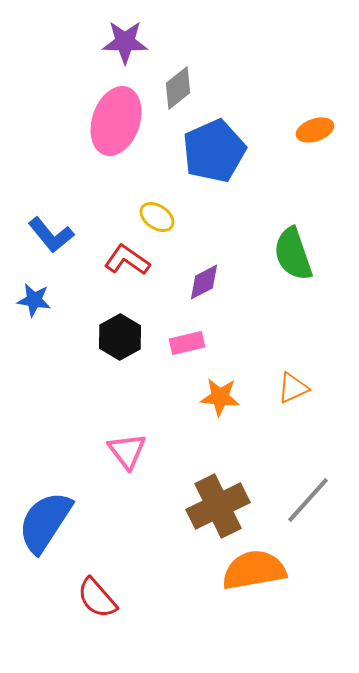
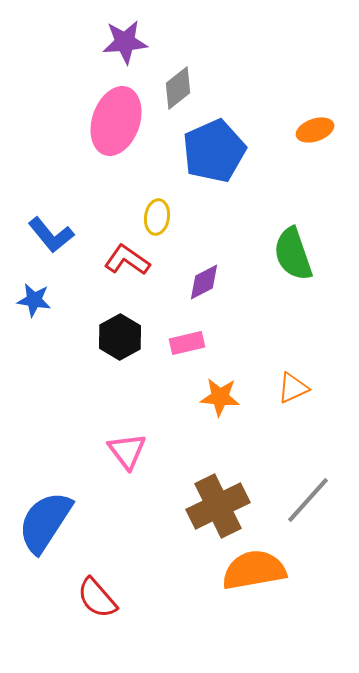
purple star: rotated 6 degrees counterclockwise
yellow ellipse: rotated 64 degrees clockwise
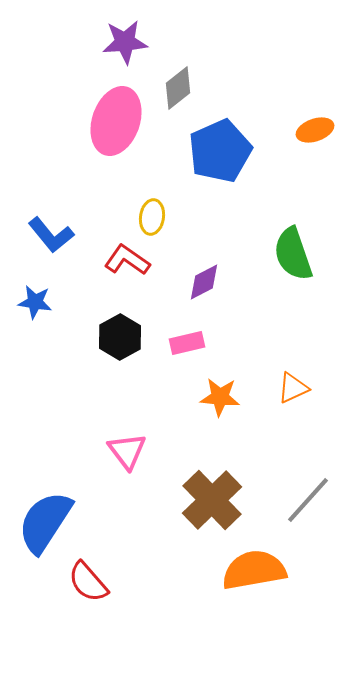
blue pentagon: moved 6 px right
yellow ellipse: moved 5 px left
blue star: moved 1 px right, 2 px down
brown cross: moved 6 px left, 6 px up; rotated 18 degrees counterclockwise
red semicircle: moved 9 px left, 16 px up
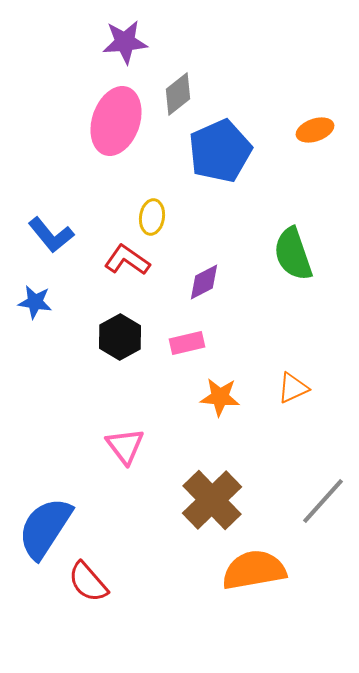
gray diamond: moved 6 px down
pink triangle: moved 2 px left, 5 px up
gray line: moved 15 px right, 1 px down
blue semicircle: moved 6 px down
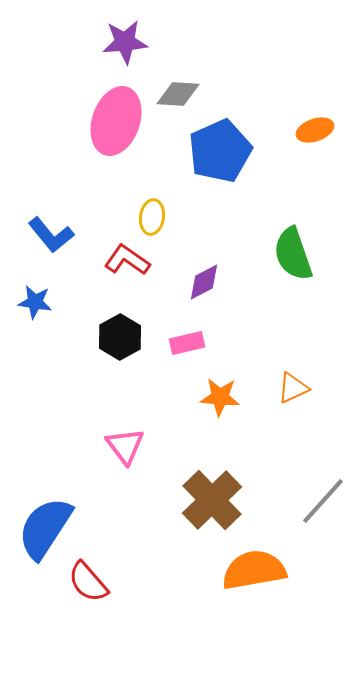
gray diamond: rotated 42 degrees clockwise
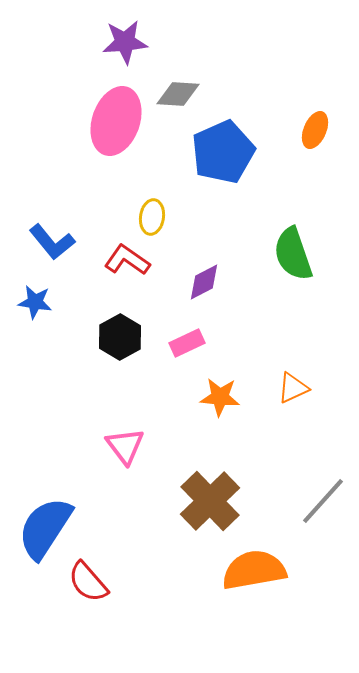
orange ellipse: rotated 48 degrees counterclockwise
blue pentagon: moved 3 px right, 1 px down
blue L-shape: moved 1 px right, 7 px down
pink rectangle: rotated 12 degrees counterclockwise
brown cross: moved 2 px left, 1 px down
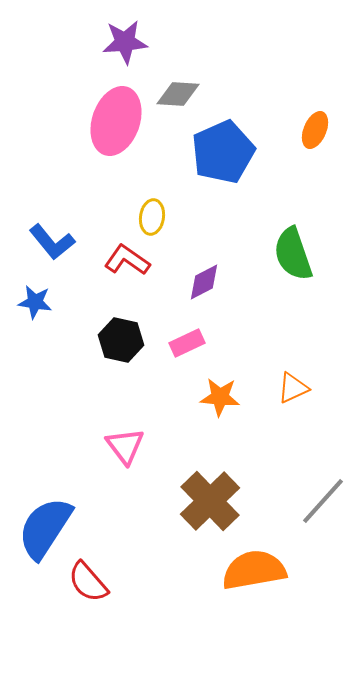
black hexagon: moved 1 px right, 3 px down; rotated 18 degrees counterclockwise
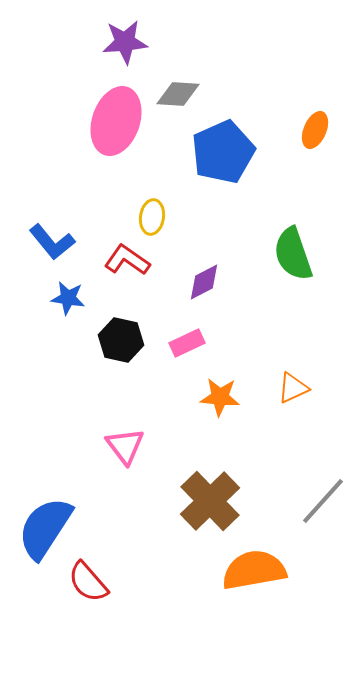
blue star: moved 33 px right, 4 px up
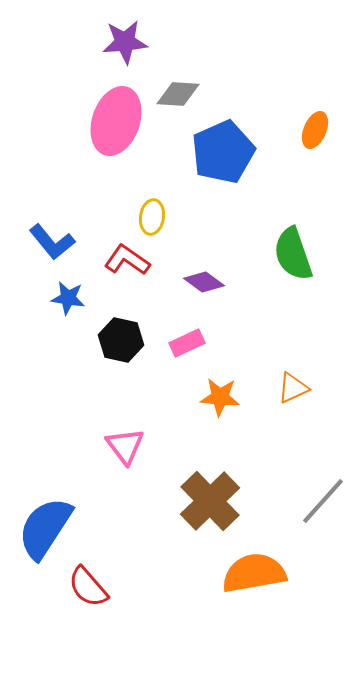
purple diamond: rotated 63 degrees clockwise
orange semicircle: moved 3 px down
red semicircle: moved 5 px down
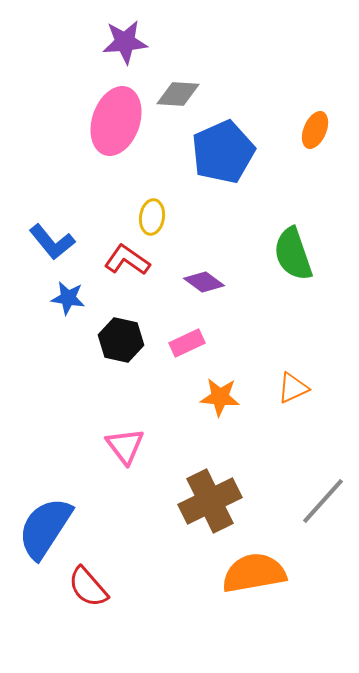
brown cross: rotated 18 degrees clockwise
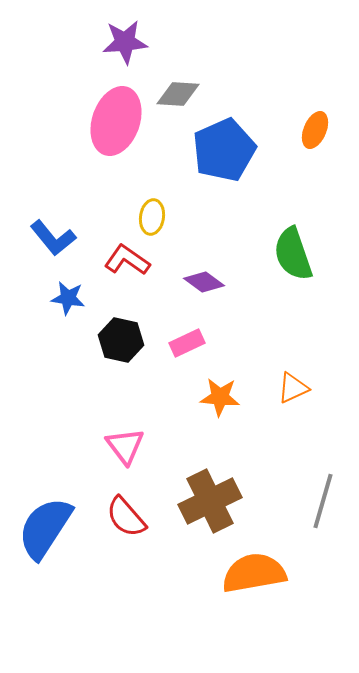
blue pentagon: moved 1 px right, 2 px up
blue L-shape: moved 1 px right, 4 px up
gray line: rotated 26 degrees counterclockwise
red semicircle: moved 38 px right, 70 px up
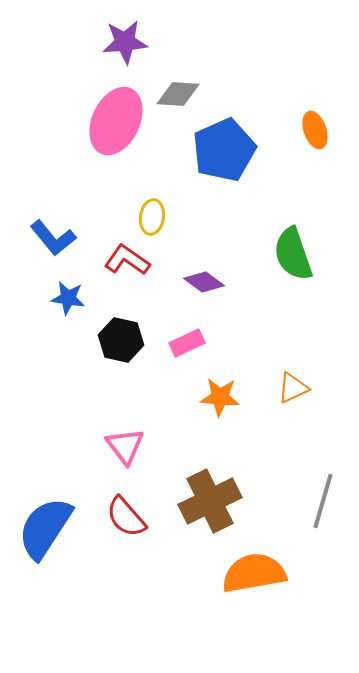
pink ellipse: rotated 6 degrees clockwise
orange ellipse: rotated 42 degrees counterclockwise
